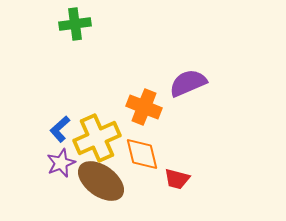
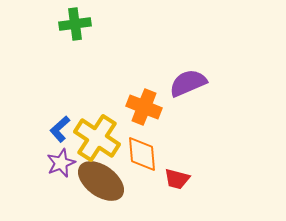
yellow cross: rotated 33 degrees counterclockwise
orange diamond: rotated 9 degrees clockwise
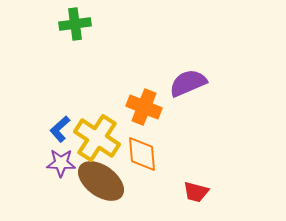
purple star: rotated 24 degrees clockwise
red trapezoid: moved 19 px right, 13 px down
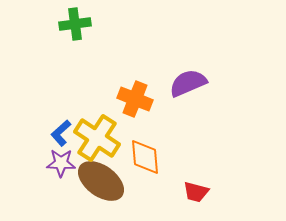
orange cross: moved 9 px left, 8 px up
blue L-shape: moved 1 px right, 4 px down
orange diamond: moved 3 px right, 3 px down
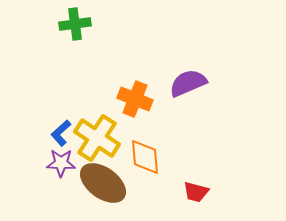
brown ellipse: moved 2 px right, 2 px down
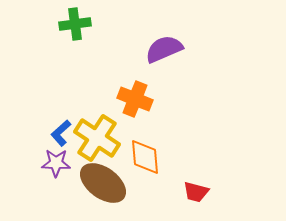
purple semicircle: moved 24 px left, 34 px up
purple star: moved 5 px left
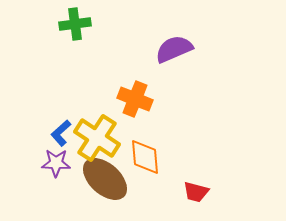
purple semicircle: moved 10 px right
brown ellipse: moved 2 px right, 4 px up; rotated 6 degrees clockwise
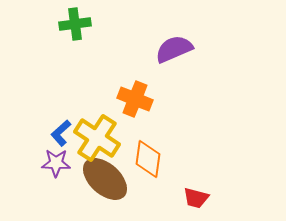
orange diamond: moved 3 px right, 2 px down; rotated 12 degrees clockwise
red trapezoid: moved 6 px down
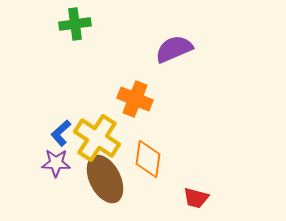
brown ellipse: rotated 21 degrees clockwise
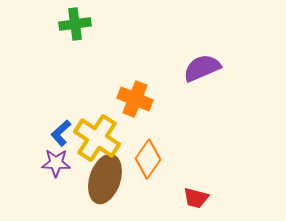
purple semicircle: moved 28 px right, 19 px down
orange diamond: rotated 27 degrees clockwise
brown ellipse: rotated 45 degrees clockwise
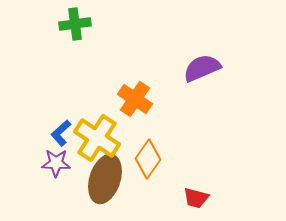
orange cross: rotated 12 degrees clockwise
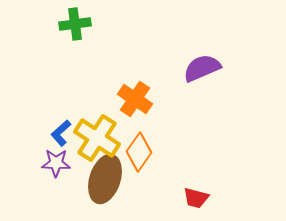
orange diamond: moved 9 px left, 7 px up
